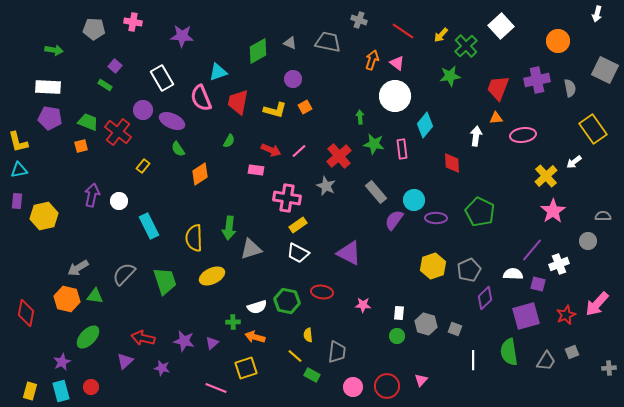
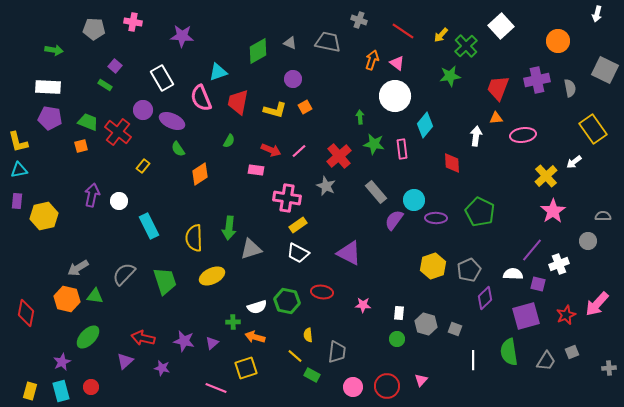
green circle at (397, 336): moved 3 px down
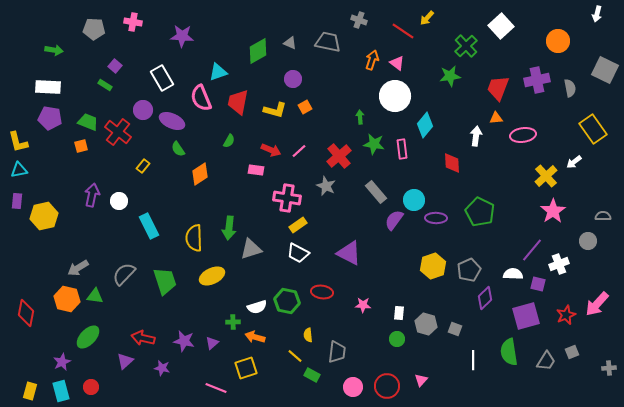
yellow arrow at (441, 35): moved 14 px left, 17 px up
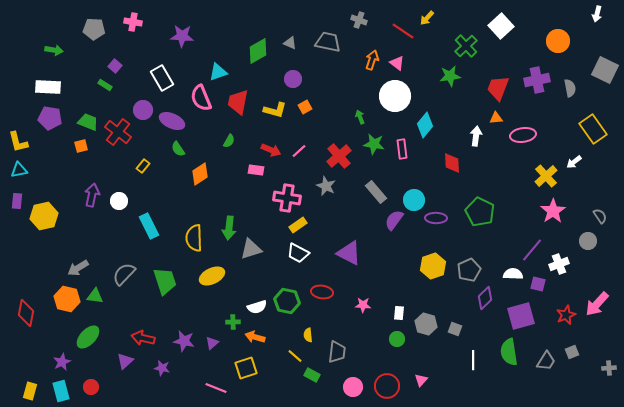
green arrow at (360, 117): rotated 16 degrees counterclockwise
gray semicircle at (603, 216): moved 3 px left; rotated 56 degrees clockwise
purple square at (526, 316): moved 5 px left
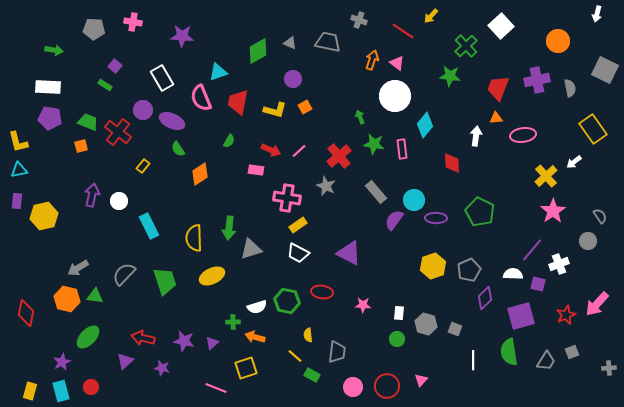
yellow arrow at (427, 18): moved 4 px right, 2 px up
green star at (450, 76): rotated 15 degrees clockwise
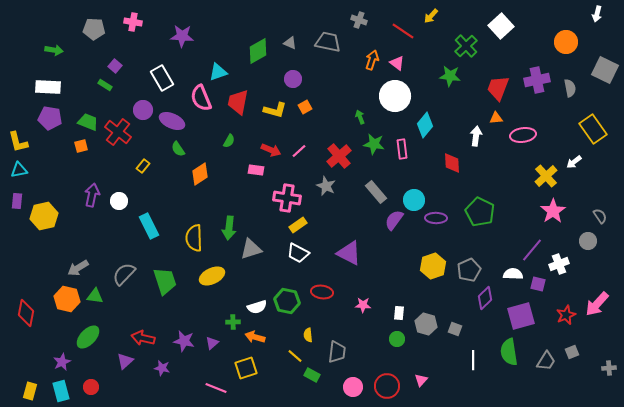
orange circle at (558, 41): moved 8 px right, 1 px down
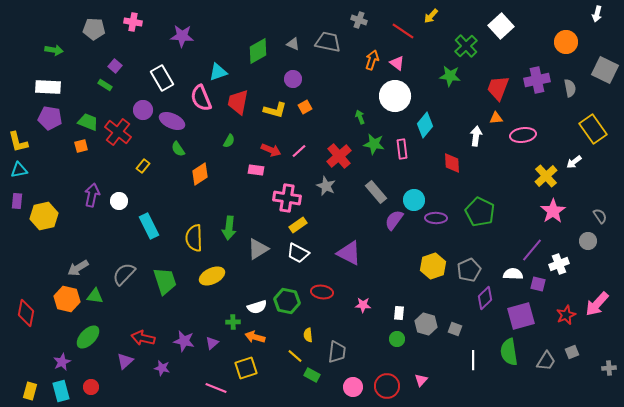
gray triangle at (290, 43): moved 3 px right, 1 px down
gray triangle at (251, 249): moved 7 px right; rotated 15 degrees counterclockwise
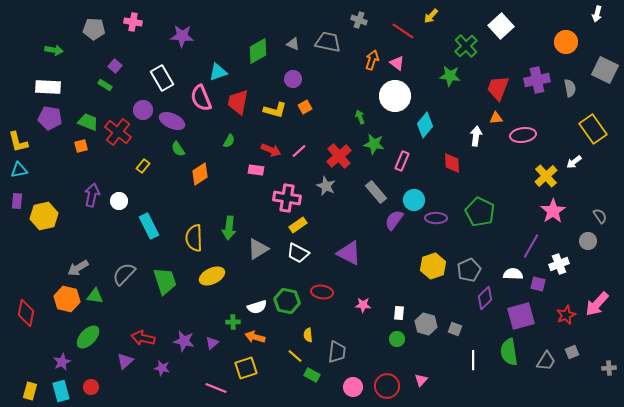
pink rectangle at (402, 149): moved 12 px down; rotated 30 degrees clockwise
purple line at (532, 250): moved 1 px left, 4 px up; rotated 10 degrees counterclockwise
